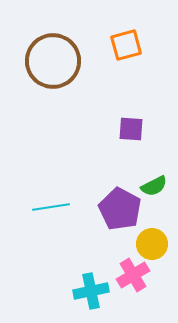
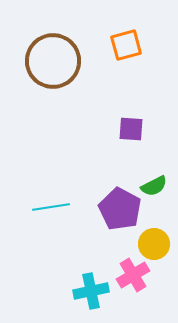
yellow circle: moved 2 px right
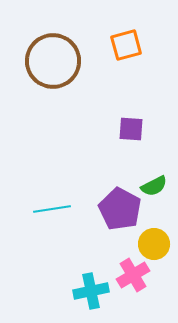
cyan line: moved 1 px right, 2 px down
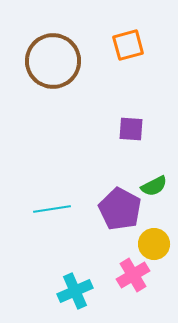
orange square: moved 2 px right
cyan cross: moved 16 px left; rotated 12 degrees counterclockwise
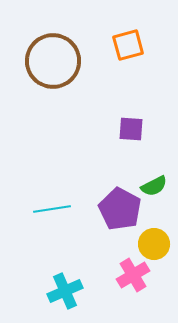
cyan cross: moved 10 px left
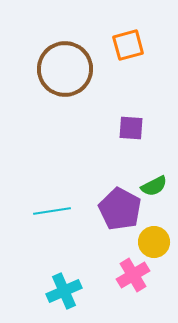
brown circle: moved 12 px right, 8 px down
purple square: moved 1 px up
cyan line: moved 2 px down
yellow circle: moved 2 px up
cyan cross: moved 1 px left
